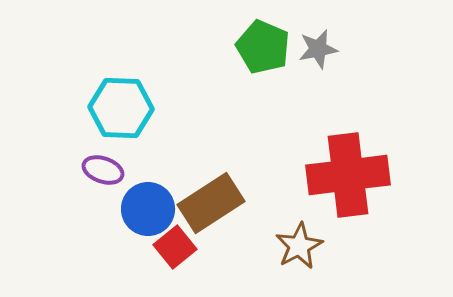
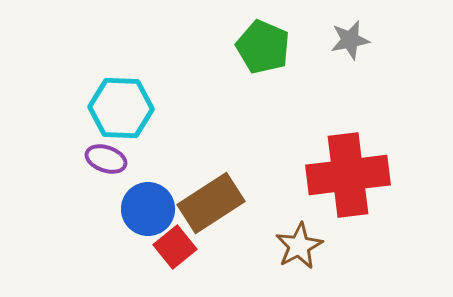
gray star: moved 32 px right, 9 px up
purple ellipse: moved 3 px right, 11 px up
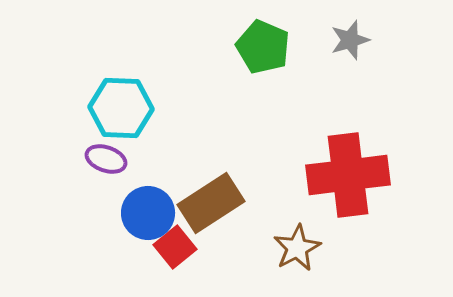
gray star: rotated 6 degrees counterclockwise
blue circle: moved 4 px down
brown star: moved 2 px left, 2 px down
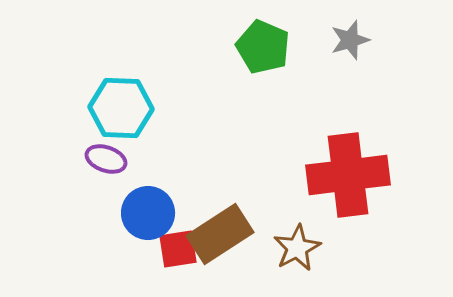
brown rectangle: moved 9 px right, 31 px down
red square: moved 3 px right, 2 px down; rotated 30 degrees clockwise
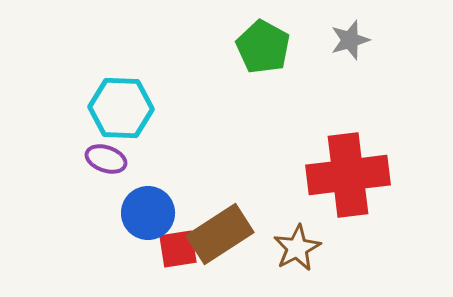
green pentagon: rotated 6 degrees clockwise
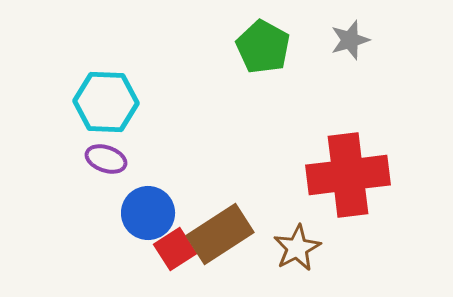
cyan hexagon: moved 15 px left, 6 px up
red square: moved 3 px left; rotated 24 degrees counterclockwise
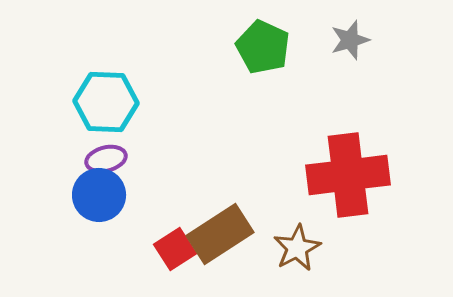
green pentagon: rotated 4 degrees counterclockwise
purple ellipse: rotated 33 degrees counterclockwise
blue circle: moved 49 px left, 18 px up
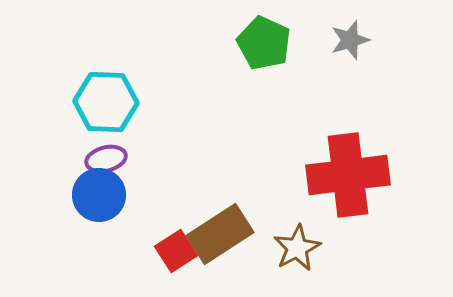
green pentagon: moved 1 px right, 4 px up
red square: moved 1 px right, 2 px down
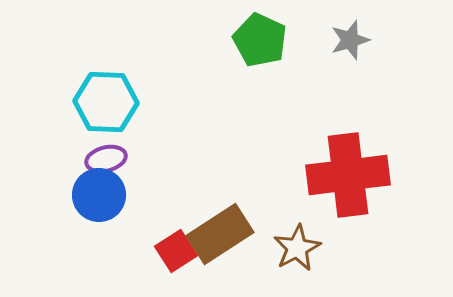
green pentagon: moved 4 px left, 3 px up
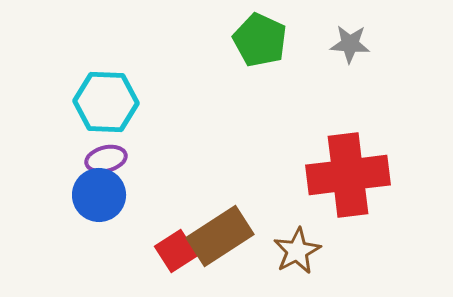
gray star: moved 4 px down; rotated 21 degrees clockwise
brown rectangle: moved 2 px down
brown star: moved 3 px down
